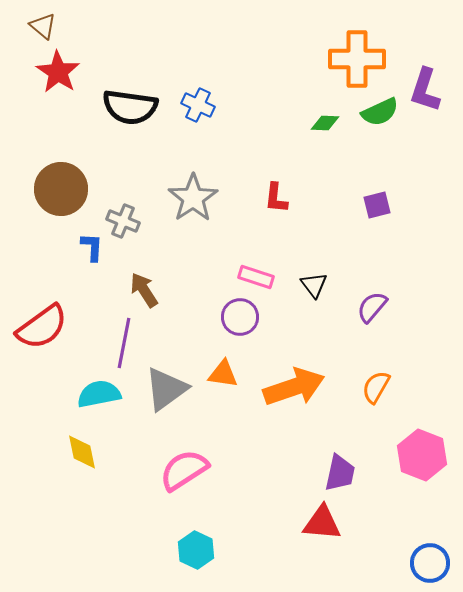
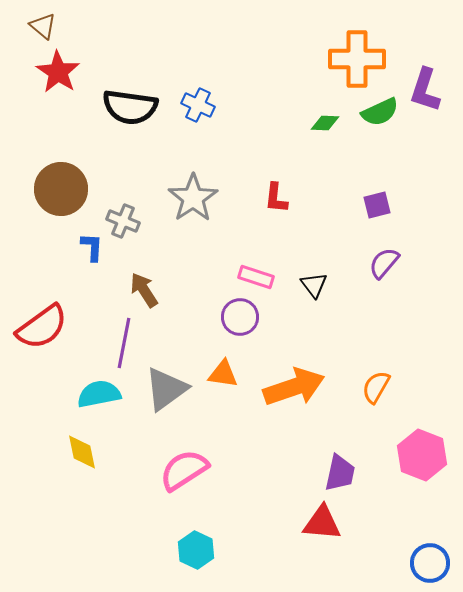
purple semicircle: moved 12 px right, 44 px up
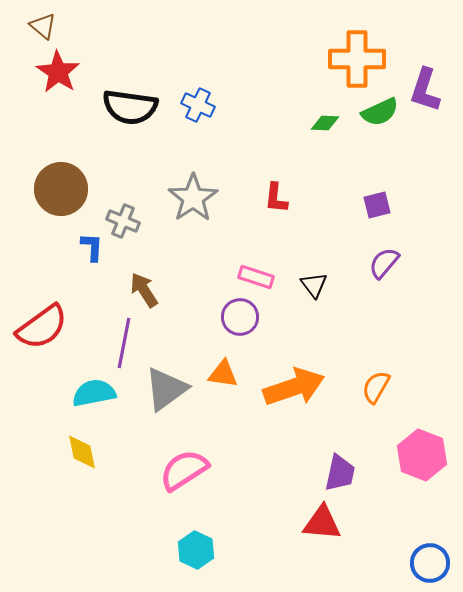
cyan semicircle: moved 5 px left, 1 px up
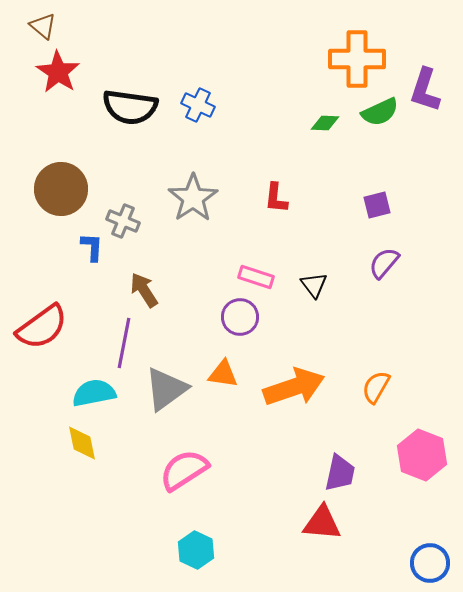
yellow diamond: moved 9 px up
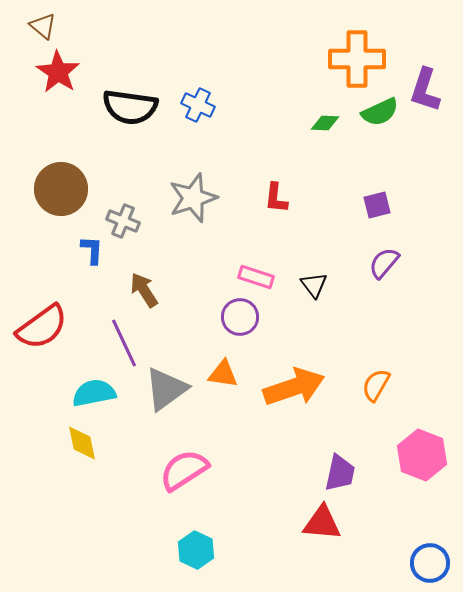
gray star: rotated 15 degrees clockwise
blue L-shape: moved 3 px down
purple line: rotated 36 degrees counterclockwise
orange semicircle: moved 2 px up
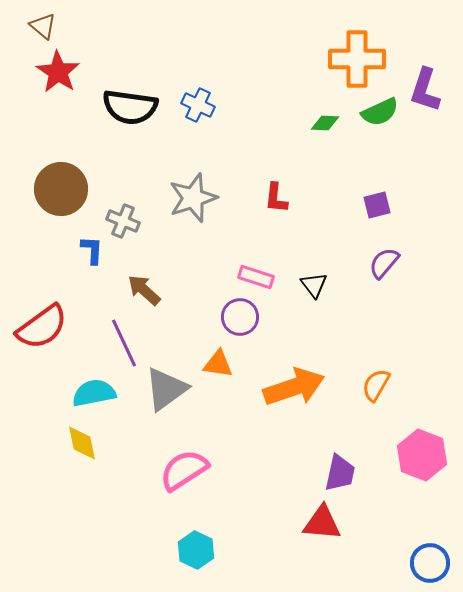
brown arrow: rotated 15 degrees counterclockwise
orange triangle: moved 5 px left, 10 px up
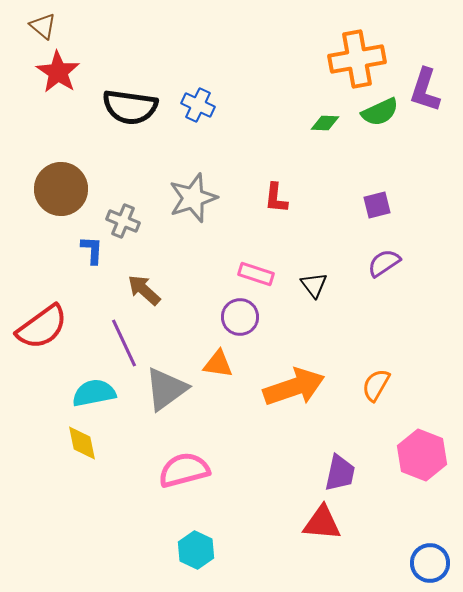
orange cross: rotated 10 degrees counterclockwise
purple semicircle: rotated 16 degrees clockwise
pink rectangle: moved 3 px up
pink semicircle: rotated 18 degrees clockwise
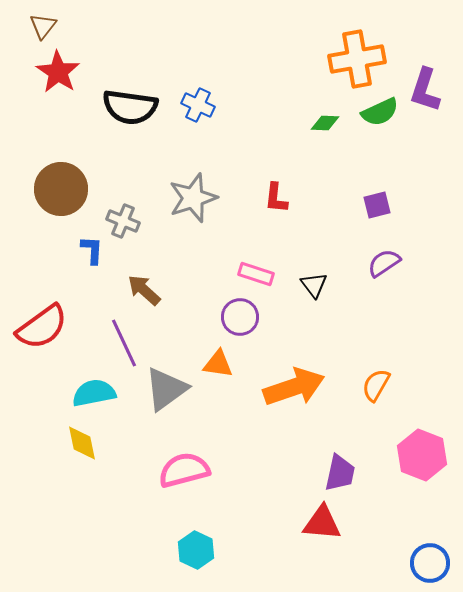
brown triangle: rotated 28 degrees clockwise
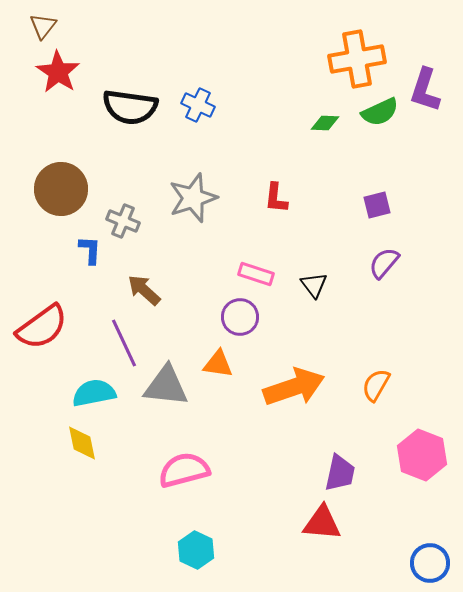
blue L-shape: moved 2 px left
purple semicircle: rotated 16 degrees counterclockwise
gray triangle: moved 3 px up; rotated 42 degrees clockwise
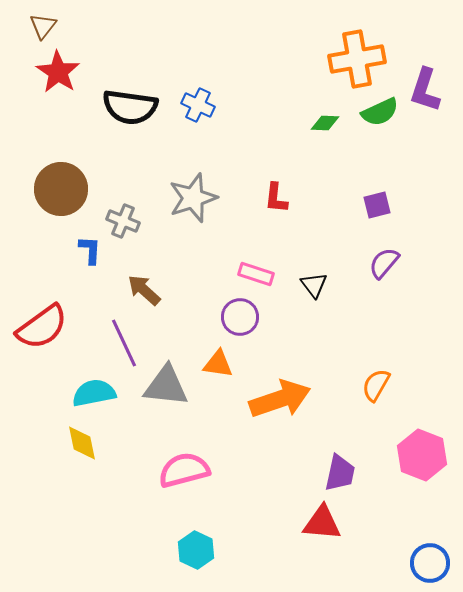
orange arrow: moved 14 px left, 12 px down
